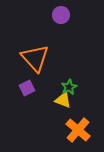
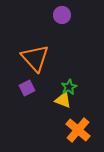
purple circle: moved 1 px right
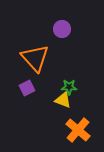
purple circle: moved 14 px down
green star: rotated 28 degrees clockwise
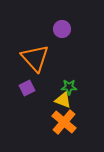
orange cross: moved 14 px left, 8 px up
